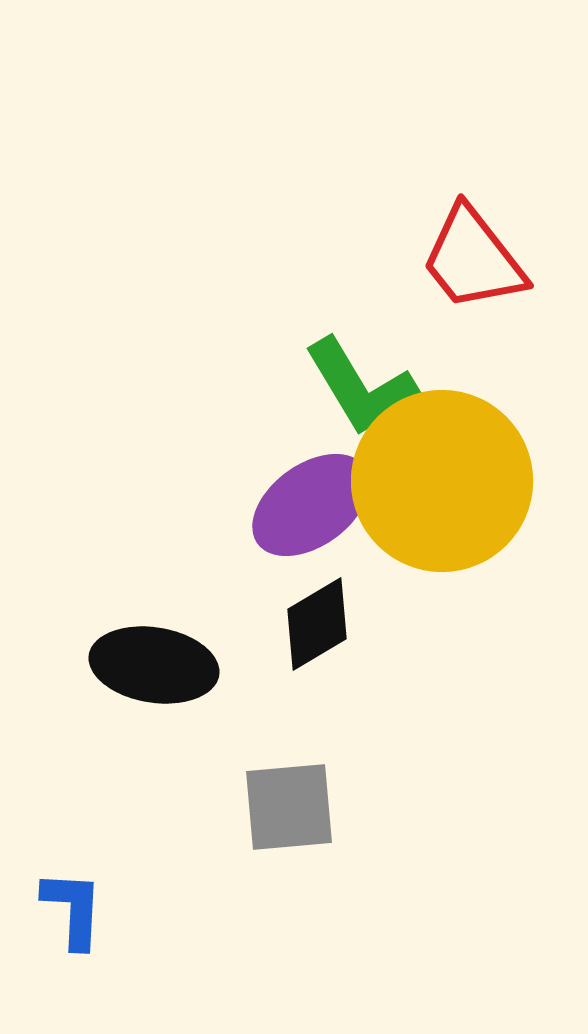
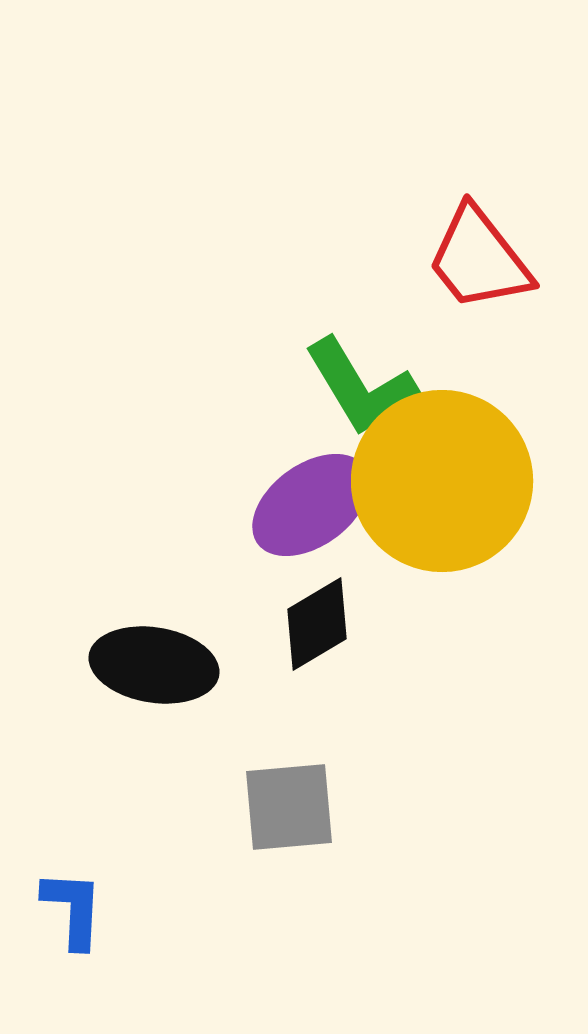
red trapezoid: moved 6 px right
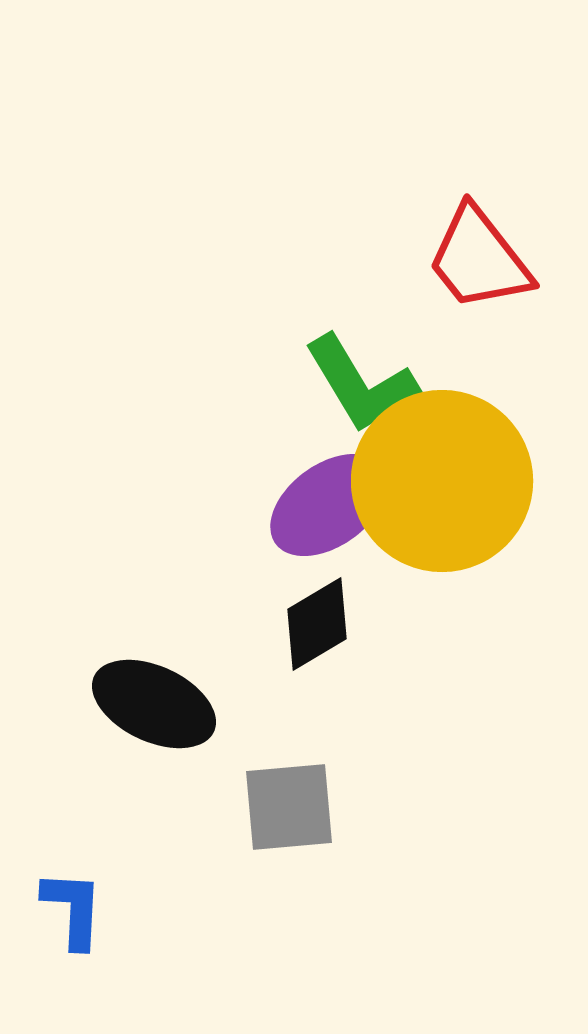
green L-shape: moved 3 px up
purple ellipse: moved 18 px right
black ellipse: moved 39 px down; rotated 16 degrees clockwise
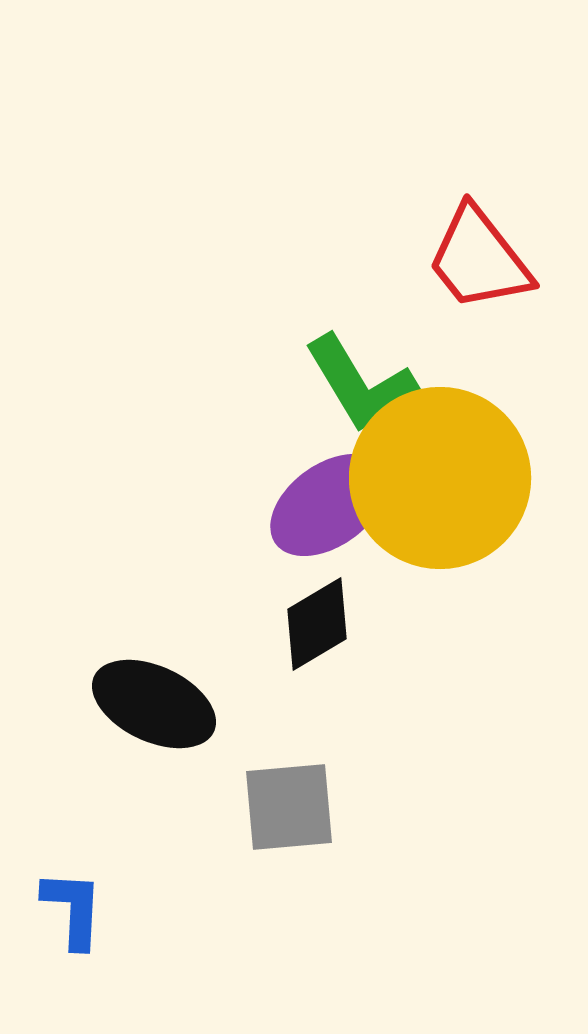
yellow circle: moved 2 px left, 3 px up
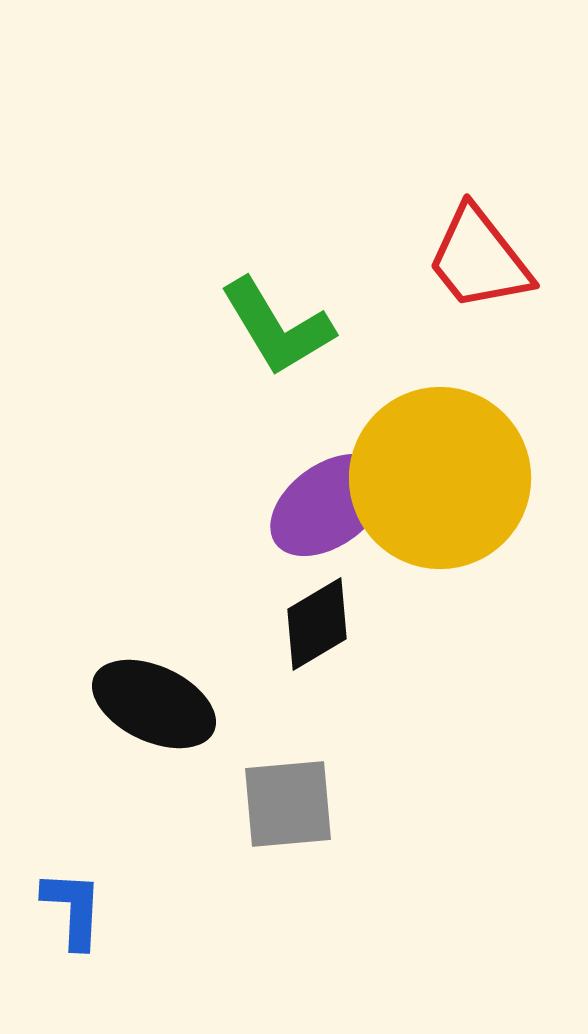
green L-shape: moved 84 px left, 57 px up
gray square: moved 1 px left, 3 px up
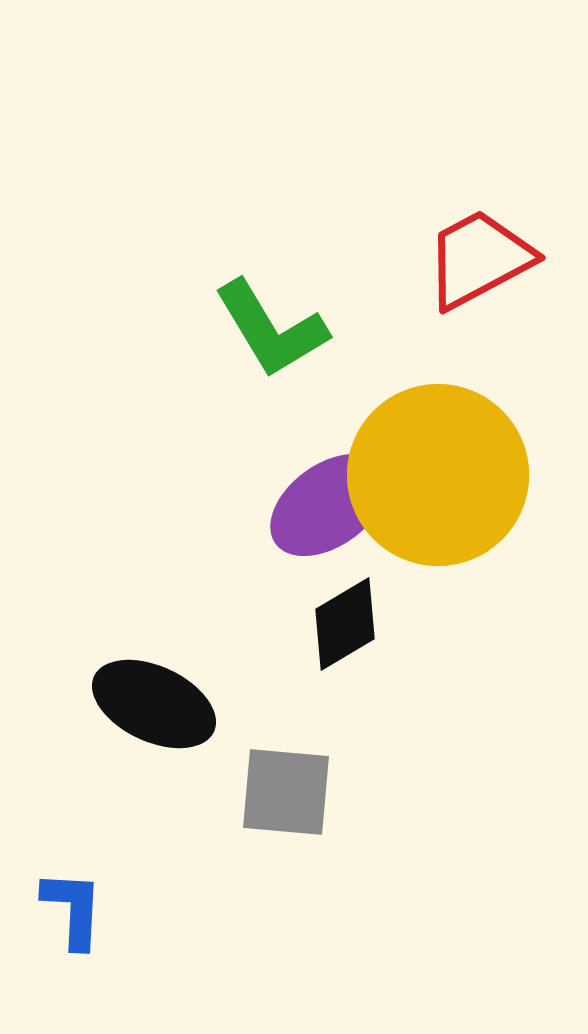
red trapezoid: rotated 100 degrees clockwise
green L-shape: moved 6 px left, 2 px down
yellow circle: moved 2 px left, 3 px up
black diamond: moved 28 px right
gray square: moved 2 px left, 12 px up; rotated 10 degrees clockwise
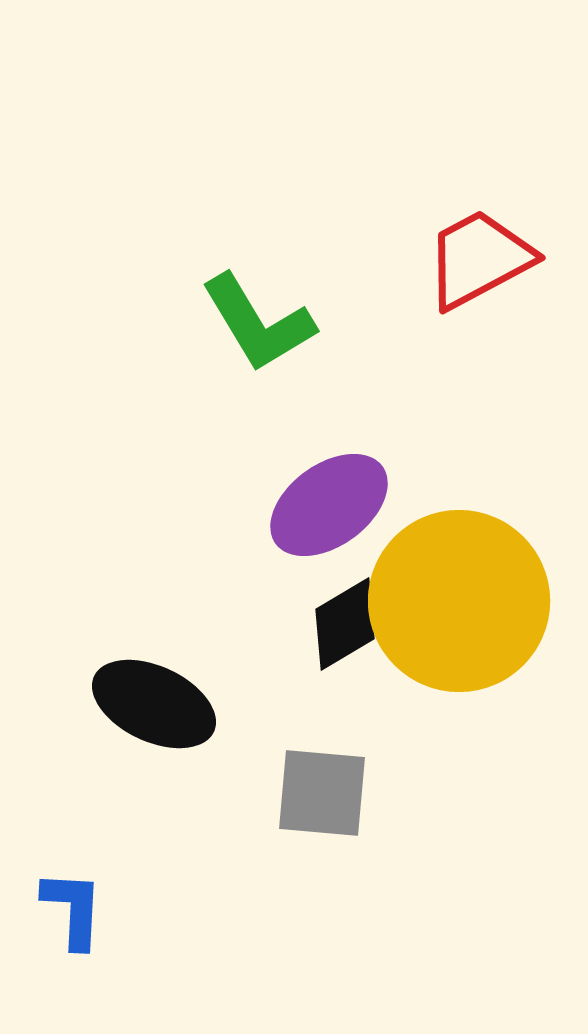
green L-shape: moved 13 px left, 6 px up
yellow circle: moved 21 px right, 126 px down
gray square: moved 36 px right, 1 px down
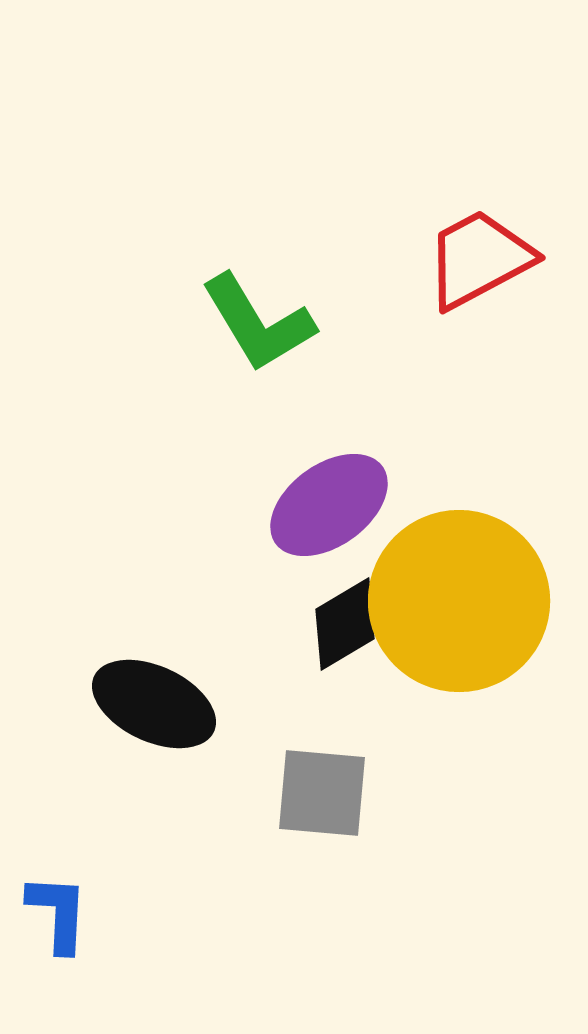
blue L-shape: moved 15 px left, 4 px down
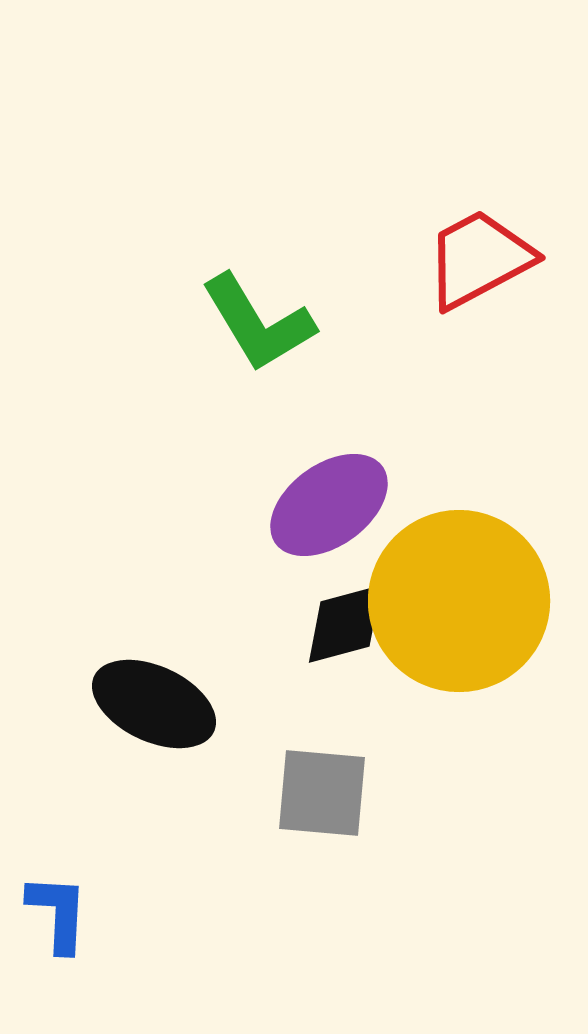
black diamond: rotated 16 degrees clockwise
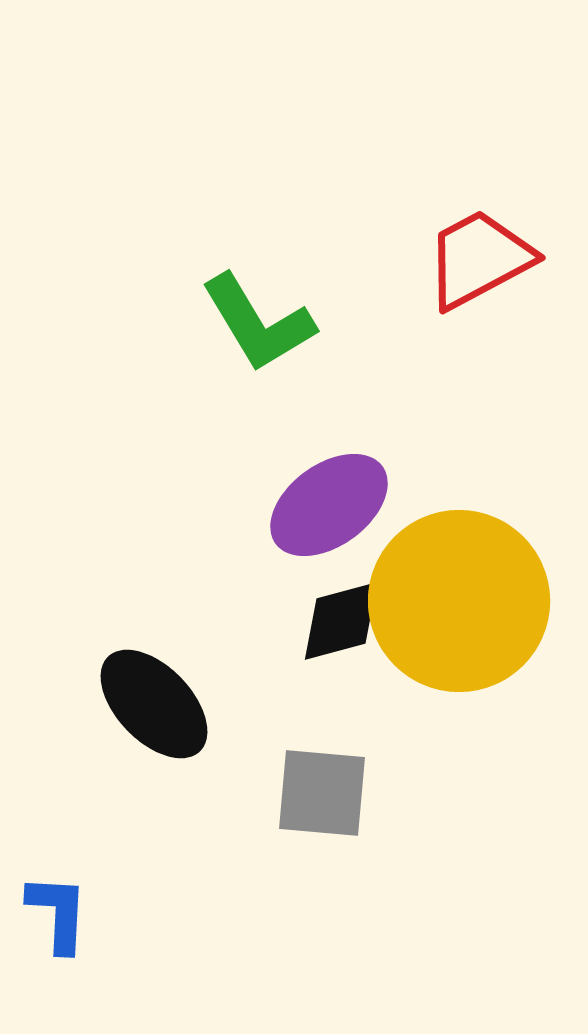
black diamond: moved 4 px left, 3 px up
black ellipse: rotated 21 degrees clockwise
